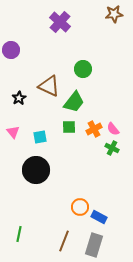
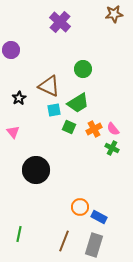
green trapezoid: moved 4 px right, 1 px down; rotated 20 degrees clockwise
green square: rotated 24 degrees clockwise
cyan square: moved 14 px right, 27 px up
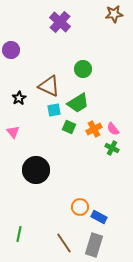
brown line: moved 2 px down; rotated 55 degrees counterclockwise
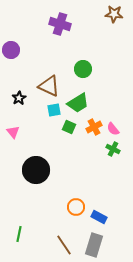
brown star: rotated 12 degrees clockwise
purple cross: moved 2 px down; rotated 25 degrees counterclockwise
orange cross: moved 2 px up
green cross: moved 1 px right, 1 px down
orange circle: moved 4 px left
brown line: moved 2 px down
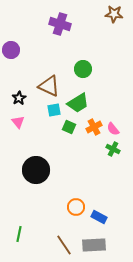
pink triangle: moved 5 px right, 10 px up
gray rectangle: rotated 70 degrees clockwise
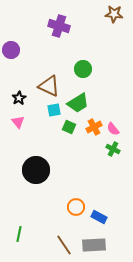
purple cross: moved 1 px left, 2 px down
